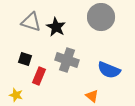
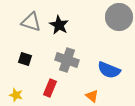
gray circle: moved 18 px right
black star: moved 3 px right, 2 px up
red rectangle: moved 11 px right, 12 px down
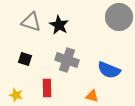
red rectangle: moved 3 px left; rotated 24 degrees counterclockwise
orange triangle: rotated 24 degrees counterclockwise
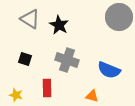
gray triangle: moved 1 px left, 3 px up; rotated 15 degrees clockwise
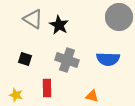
gray triangle: moved 3 px right
blue semicircle: moved 1 px left, 11 px up; rotated 20 degrees counterclockwise
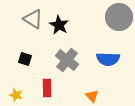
gray cross: rotated 20 degrees clockwise
orange triangle: rotated 32 degrees clockwise
